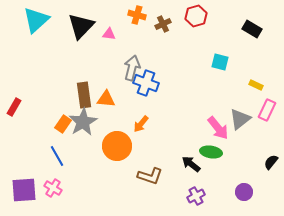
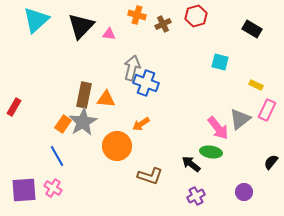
brown rectangle: rotated 20 degrees clockwise
orange arrow: rotated 18 degrees clockwise
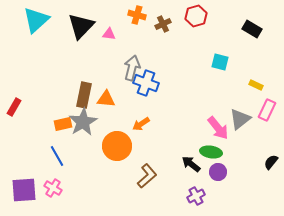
orange rectangle: rotated 42 degrees clockwise
brown L-shape: moved 3 px left; rotated 60 degrees counterclockwise
purple circle: moved 26 px left, 20 px up
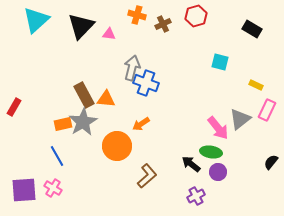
brown rectangle: rotated 40 degrees counterclockwise
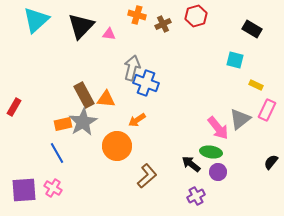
cyan square: moved 15 px right, 2 px up
orange arrow: moved 4 px left, 4 px up
blue line: moved 3 px up
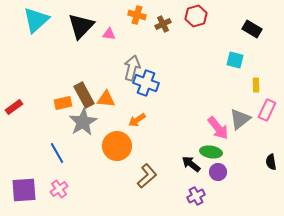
yellow rectangle: rotated 64 degrees clockwise
red rectangle: rotated 24 degrees clockwise
orange rectangle: moved 21 px up
black semicircle: rotated 49 degrees counterclockwise
pink cross: moved 6 px right, 1 px down; rotated 24 degrees clockwise
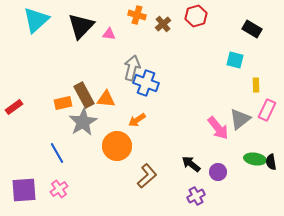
brown cross: rotated 14 degrees counterclockwise
green ellipse: moved 44 px right, 7 px down
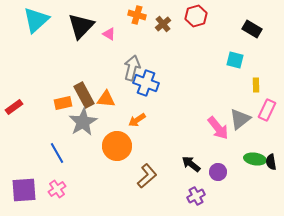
pink triangle: rotated 24 degrees clockwise
pink cross: moved 2 px left
